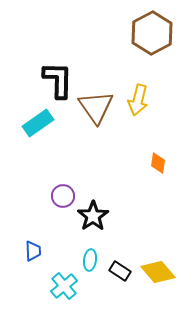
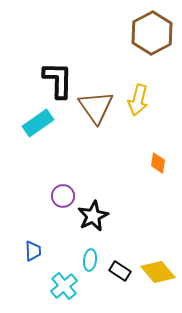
black star: rotated 8 degrees clockwise
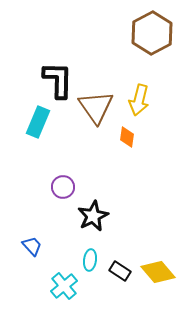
yellow arrow: moved 1 px right
cyan rectangle: moved 1 px up; rotated 32 degrees counterclockwise
orange diamond: moved 31 px left, 26 px up
purple circle: moved 9 px up
blue trapezoid: moved 1 px left, 5 px up; rotated 40 degrees counterclockwise
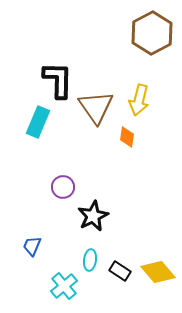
blue trapezoid: rotated 115 degrees counterclockwise
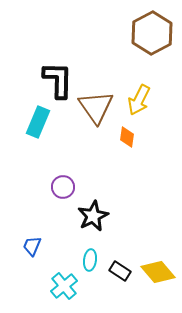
yellow arrow: rotated 12 degrees clockwise
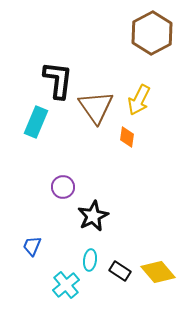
black L-shape: rotated 6 degrees clockwise
cyan rectangle: moved 2 px left
cyan cross: moved 2 px right, 1 px up
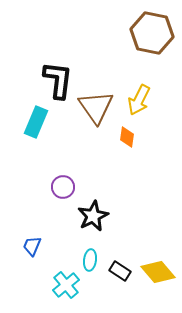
brown hexagon: rotated 21 degrees counterclockwise
